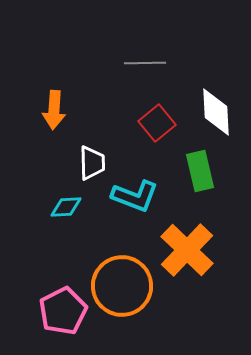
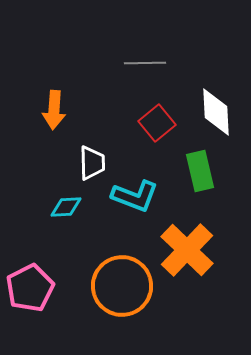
pink pentagon: moved 33 px left, 23 px up
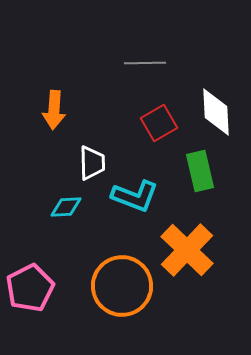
red square: moved 2 px right; rotated 9 degrees clockwise
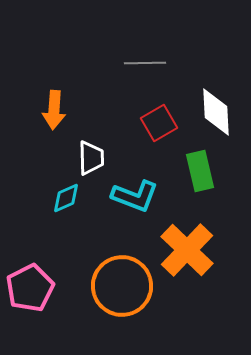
white trapezoid: moved 1 px left, 5 px up
cyan diamond: moved 9 px up; rotated 20 degrees counterclockwise
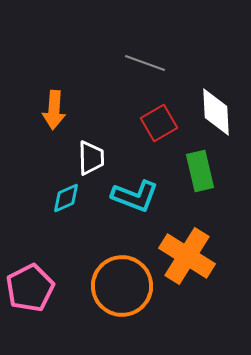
gray line: rotated 21 degrees clockwise
orange cross: moved 6 px down; rotated 12 degrees counterclockwise
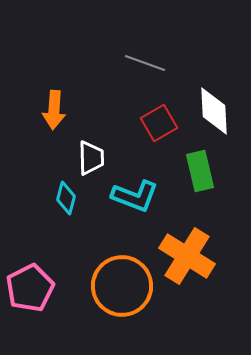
white diamond: moved 2 px left, 1 px up
cyan diamond: rotated 52 degrees counterclockwise
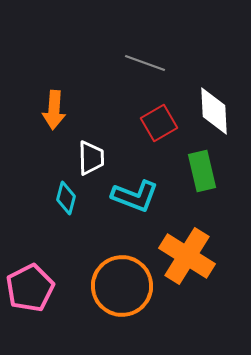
green rectangle: moved 2 px right
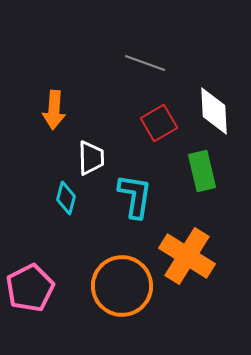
cyan L-shape: rotated 102 degrees counterclockwise
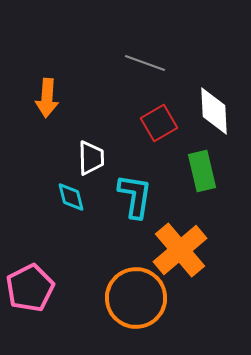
orange arrow: moved 7 px left, 12 px up
cyan diamond: moved 5 px right, 1 px up; rotated 28 degrees counterclockwise
orange cross: moved 7 px left, 6 px up; rotated 18 degrees clockwise
orange circle: moved 14 px right, 12 px down
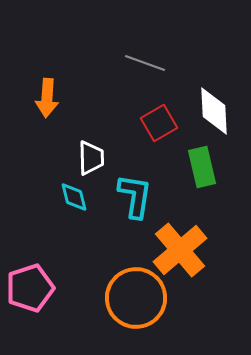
green rectangle: moved 4 px up
cyan diamond: moved 3 px right
pink pentagon: rotated 9 degrees clockwise
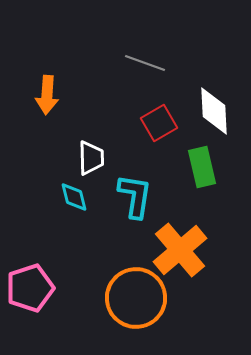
orange arrow: moved 3 px up
